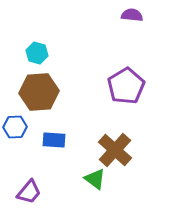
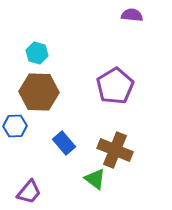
purple pentagon: moved 11 px left
brown hexagon: rotated 6 degrees clockwise
blue hexagon: moved 1 px up
blue rectangle: moved 10 px right, 3 px down; rotated 45 degrees clockwise
brown cross: rotated 20 degrees counterclockwise
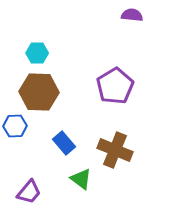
cyan hexagon: rotated 15 degrees counterclockwise
green triangle: moved 14 px left
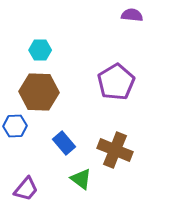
cyan hexagon: moved 3 px right, 3 px up
purple pentagon: moved 1 px right, 4 px up
purple trapezoid: moved 3 px left, 3 px up
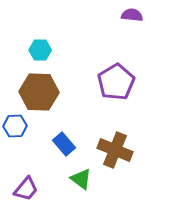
blue rectangle: moved 1 px down
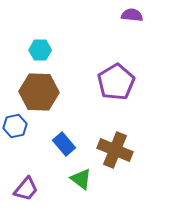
blue hexagon: rotated 10 degrees counterclockwise
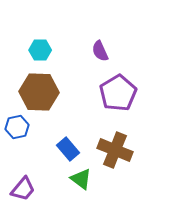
purple semicircle: moved 32 px left, 36 px down; rotated 120 degrees counterclockwise
purple pentagon: moved 2 px right, 11 px down
blue hexagon: moved 2 px right, 1 px down
blue rectangle: moved 4 px right, 5 px down
purple trapezoid: moved 3 px left
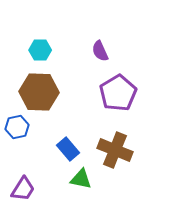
green triangle: rotated 25 degrees counterclockwise
purple trapezoid: rotated 8 degrees counterclockwise
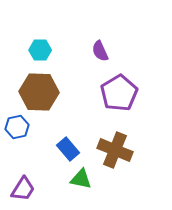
purple pentagon: moved 1 px right
